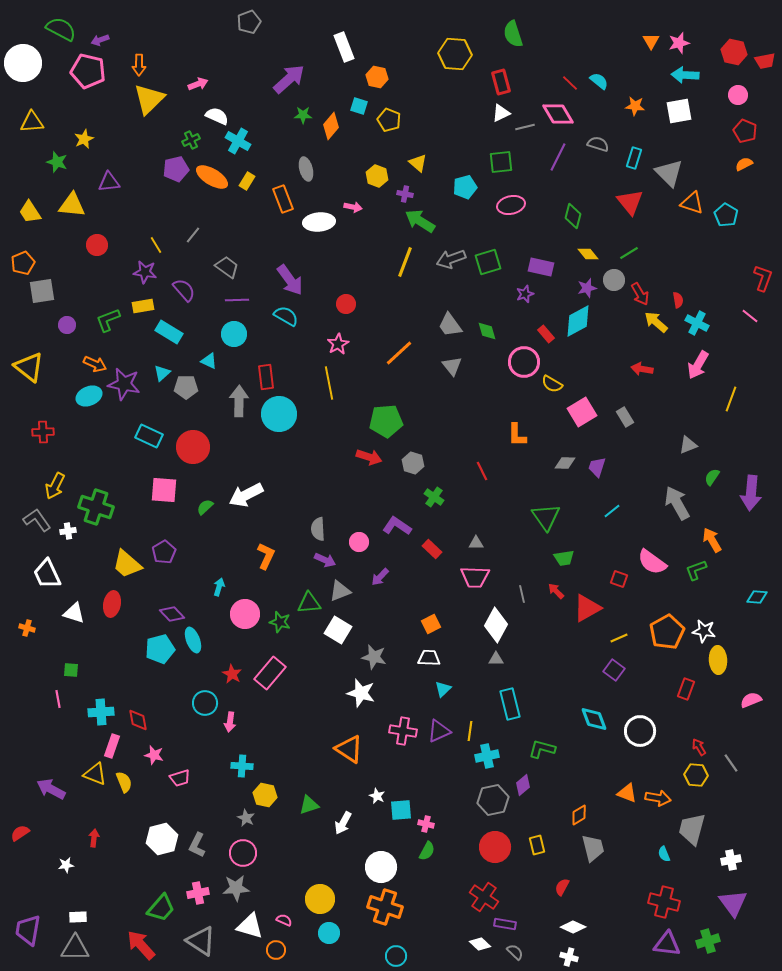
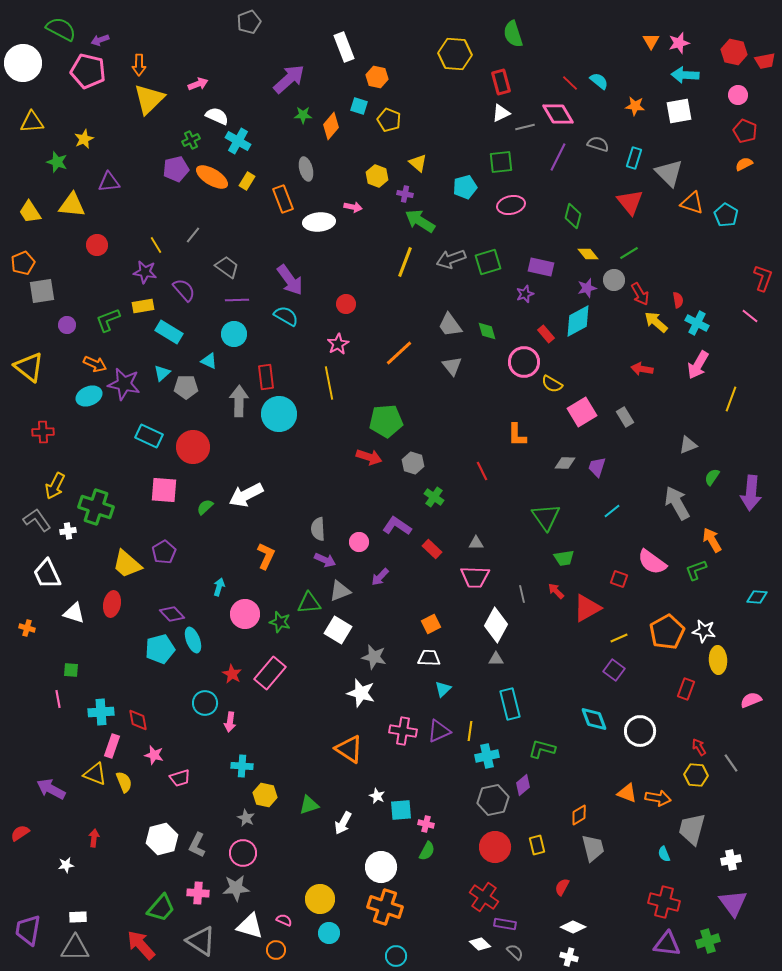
pink cross at (198, 893): rotated 15 degrees clockwise
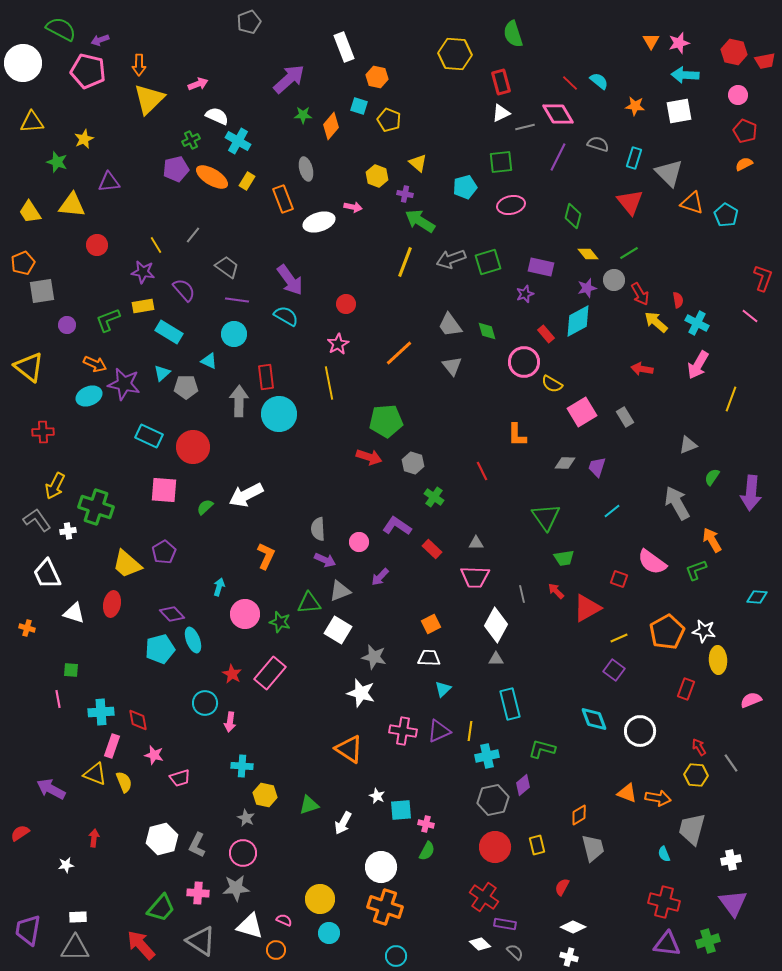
white ellipse at (319, 222): rotated 12 degrees counterclockwise
purple star at (145, 272): moved 2 px left
purple line at (237, 300): rotated 10 degrees clockwise
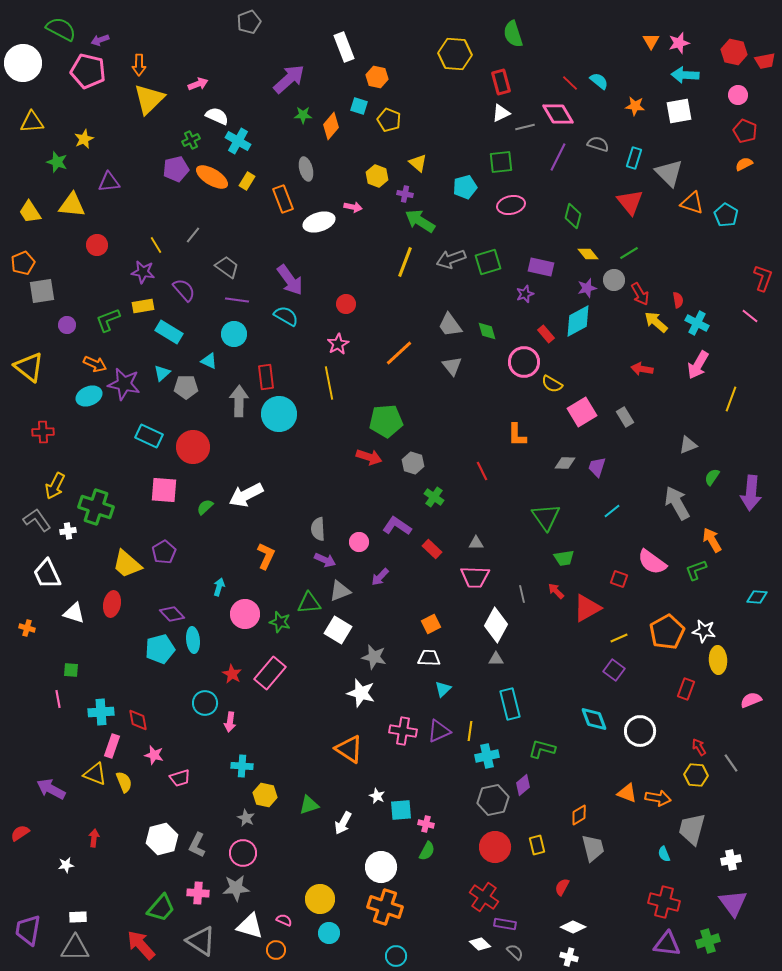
cyan ellipse at (193, 640): rotated 15 degrees clockwise
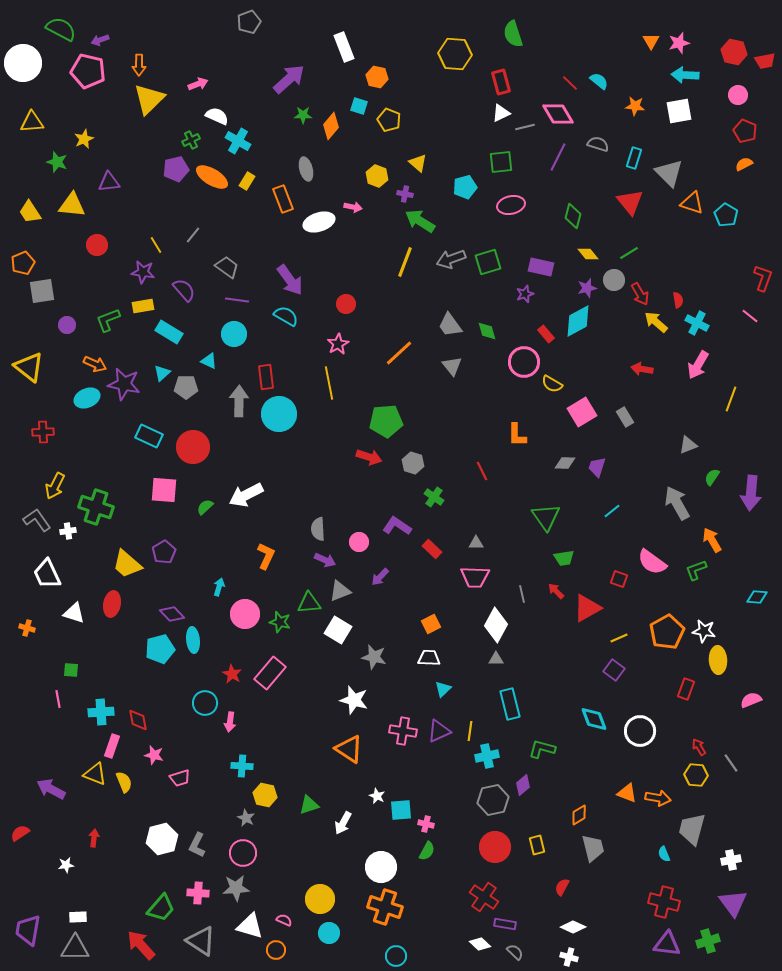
cyan ellipse at (89, 396): moved 2 px left, 2 px down
white star at (361, 693): moved 7 px left, 7 px down
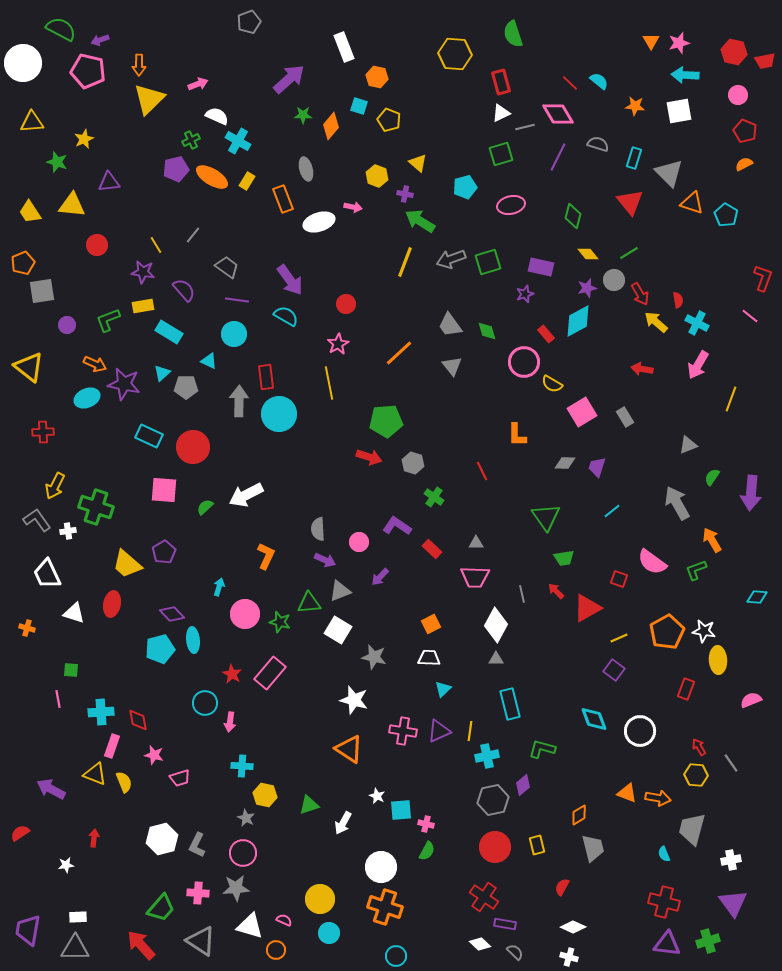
green square at (501, 162): moved 8 px up; rotated 10 degrees counterclockwise
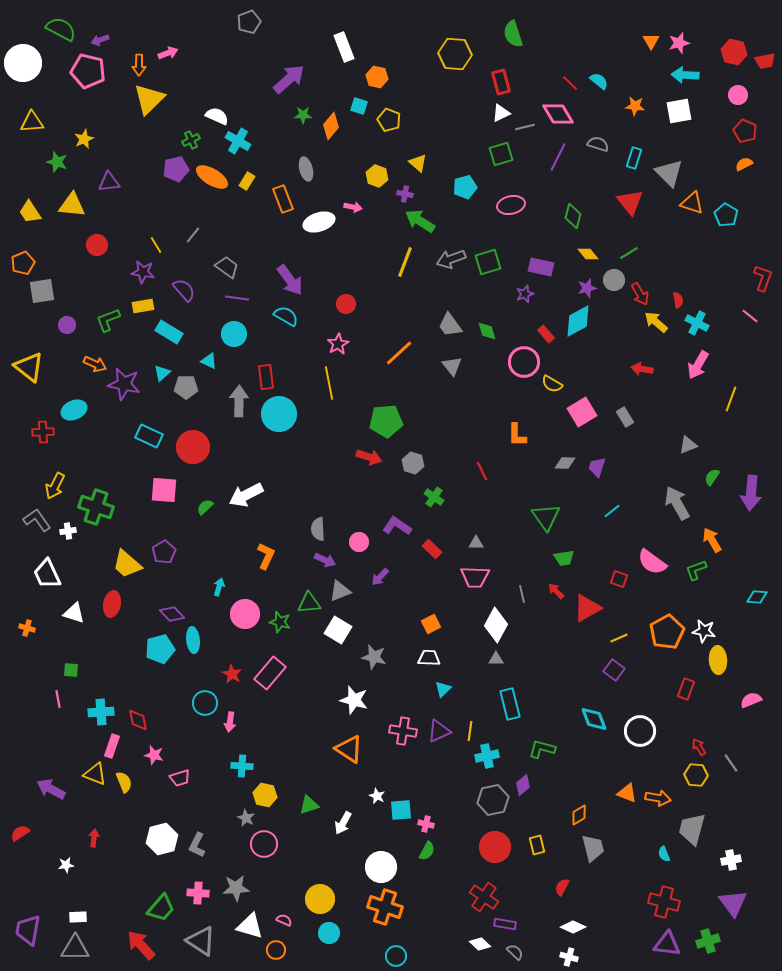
pink arrow at (198, 84): moved 30 px left, 31 px up
purple line at (237, 300): moved 2 px up
cyan ellipse at (87, 398): moved 13 px left, 12 px down
pink circle at (243, 853): moved 21 px right, 9 px up
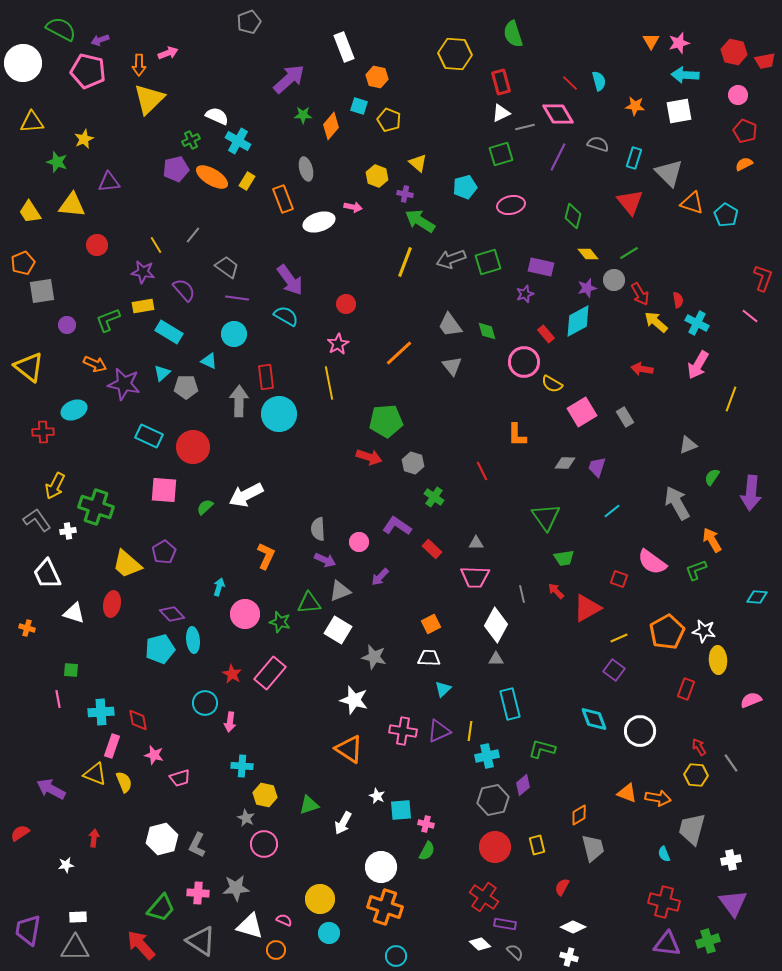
cyan semicircle at (599, 81): rotated 36 degrees clockwise
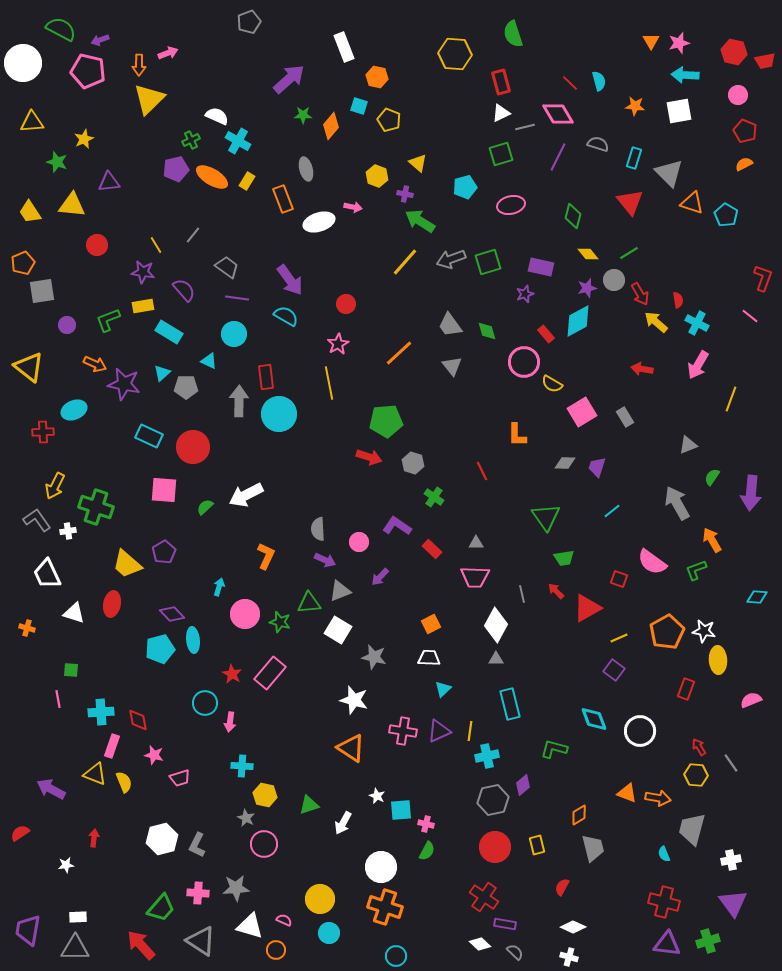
yellow line at (405, 262): rotated 20 degrees clockwise
orange triangle at (349, 749): moved 2 px right, 1 px up
green L-shape at (542, 749): moved 12 px right
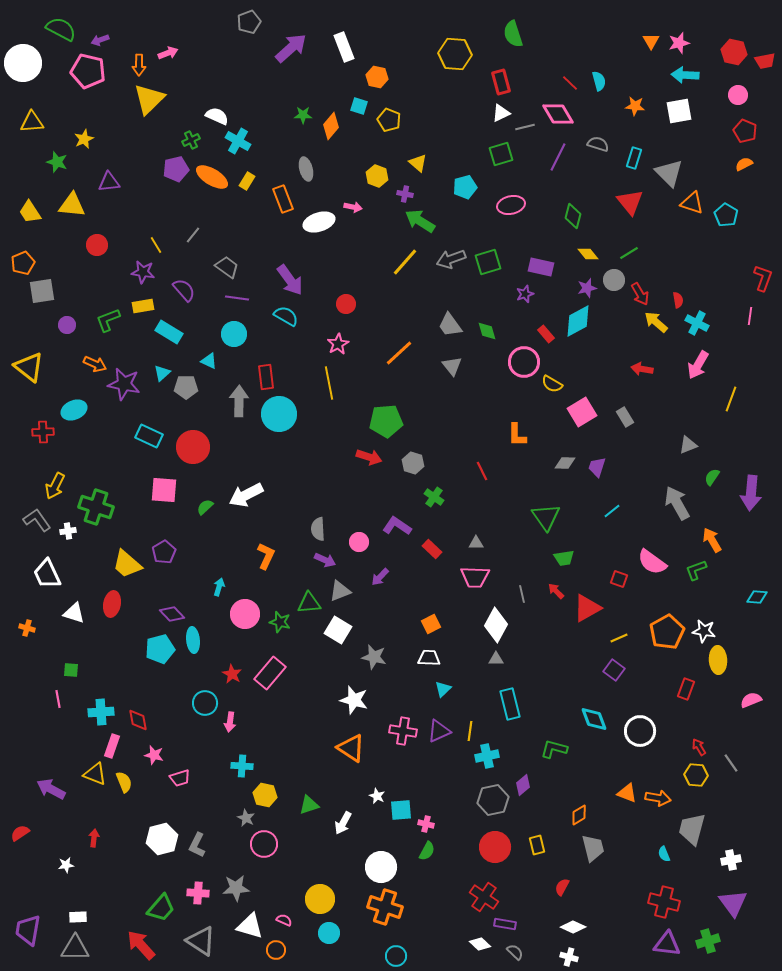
purple arrow at (289, 79): moved 2 px right, 31 px up
pink line at (750, 316): rotated 60 degrees clockwise
